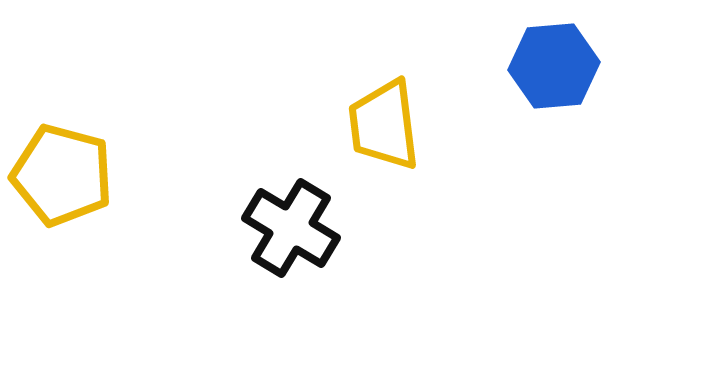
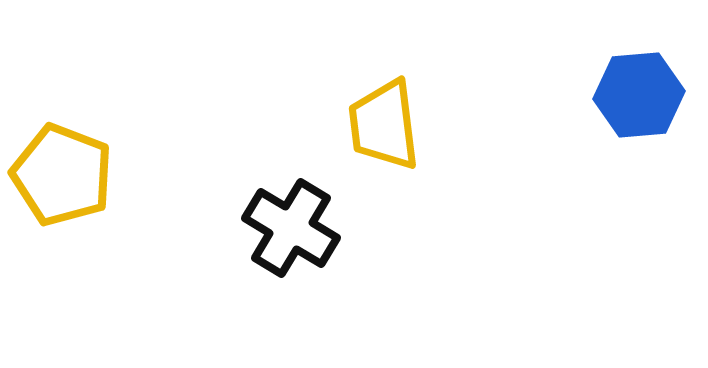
blue hexagon: moved 85 px right, 29 px down
yellow pentagon: rotated 6 degrees clockwise
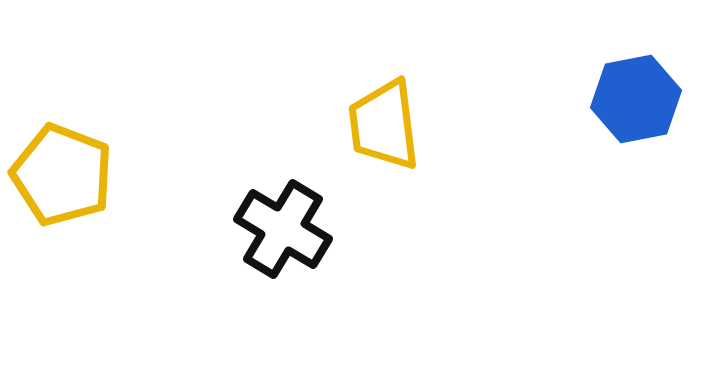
blue hexagon: moved 3 px left, 4 px down; rotated 6 degrees counterclockwise
black cross: moved 8 px left, 1 px down
